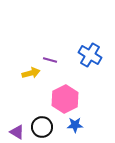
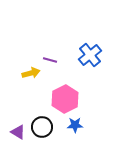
blue cross: rotated 20 degrees clockwise
purple triangle: moved 1 px right
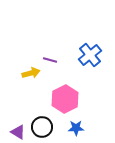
blue star: moved 1 px right, 3 px down
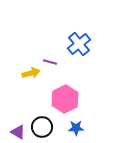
blue cross: moved 11 px left, 11 px up
purple line: moved 2 px down
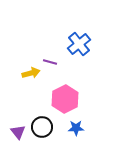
purple triangle: rotated 21 degrees clockwise
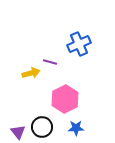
blue cross: rotated 15 degrees clockwise
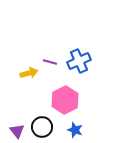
blue cross: moved 17 px down
yellow arrow: moved 2 px left
pink hexagon: moved 1 px down
blue star: moved 1 px left, 2 px down; rotated 21 degrees clockwise
purple triangle: moved 1 px left, 1 px up
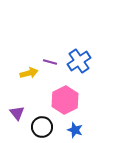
blue cross: rotated 10 degrees counterclockwise
purple triangle: moved 18 px up
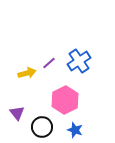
purple line: moved 1 px left, 1 px down; rotated 56 degrees counterclockwise
yellow arrow: moved 2 px left
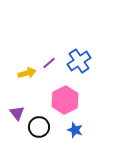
black circle: moved 3 px left
